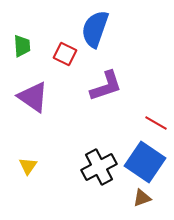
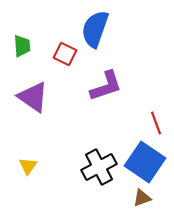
red line: rotated 40 degrees clockwise
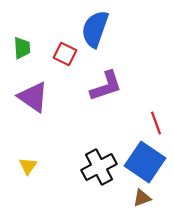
green trapezoid: moved 2 px down
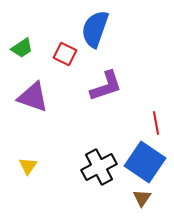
green trapezoid: rotated 60 degrees clockwise
purple triangle: rotated 16 degrees counterclockwise
red line: rotated 10 degrees clockwise
brown triangle: rotated 36 degrees counterclockwise
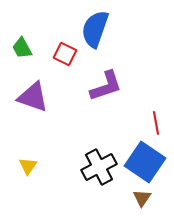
green trapezoid: rotated 95 degrees clockwise
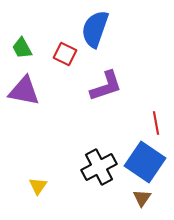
purple triangle: moved 9 px left, 6 px up; rotated 8 degrees counterclockwise
yellow triangle: moved 10 px right, 20 px down
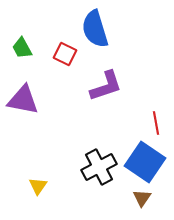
blue semicircle: rotated 36 degrees counterclockwise
purple triangle: moved 1 px left, 9 px down
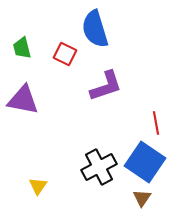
green trapezoid: rotated 15 degrees clockwise
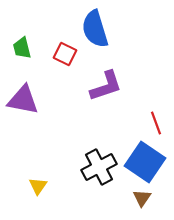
red line: rotated 10 degrees counterclockwise
